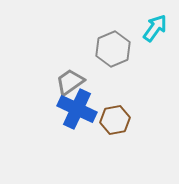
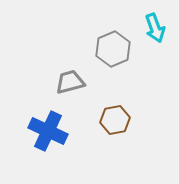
cyan arrow: rotated 124 degrees clockwise
gray trapezoid: rotated 20 degrees clockwise
blue cross: moved 29 px left, 22 px down
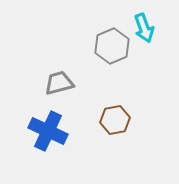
cyan arrow: moved 11 px left
gray hexagon: moved 1 px left, 3 px up
gray trapezoid: moved 11 px left, 1 px down
